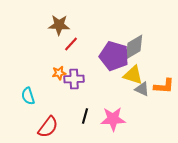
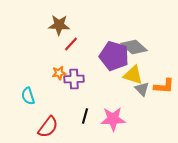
gray diamond: rotated 72 degrees clockwise
gray triangle: rotated 21 degrees clockwise
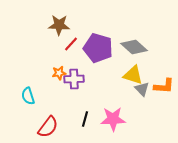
purple pentagon: moved 16 px left, 8 px up
black line: moved 3 px down
